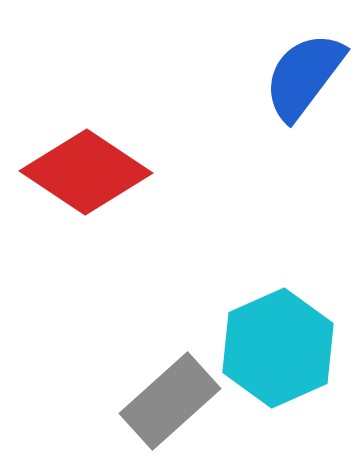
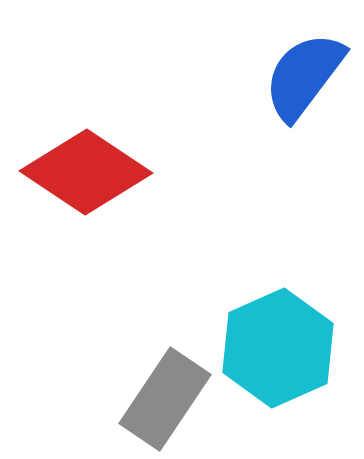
gray rectangle: moved 5 px left, 2 px up; rotated 14 degrees counterclockwise
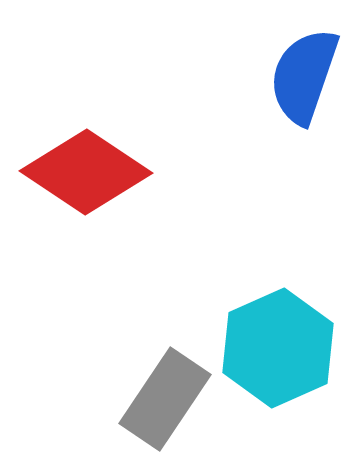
blue semicircle: rotated 18 degrees counterclockwise
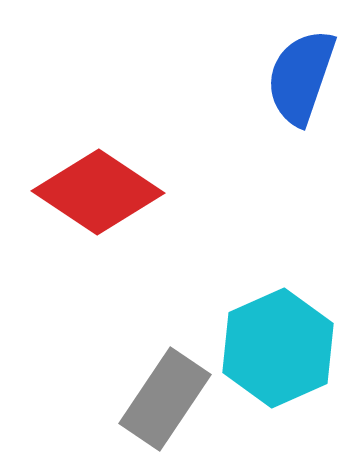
blue semicircle: moved 3 px left, 1 px down
red diamond: moved 12 px right, 20 px down
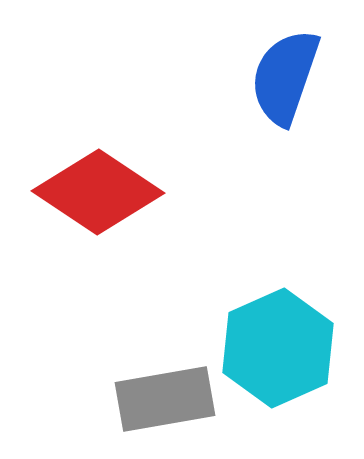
blue semicircle: moved 16 px left
gray rectangle: rotated 46 degrees clockwise
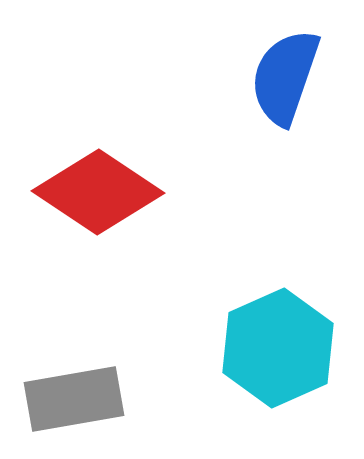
gray rectangle: moved 91 px left
